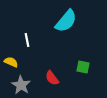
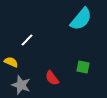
cyan semicircle: moved 15 px right, 2 px up
white line: rotated 56 degrees clockwise
gray star: rotated 12 degrees counterclockwise
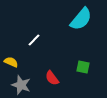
white line: moved 7 px right
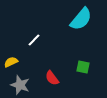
yellow semicircle: rotated 48 degrees counterclockwise
gray star: moved 1 px left
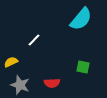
red semicircle: moved 5 px down; rotated 56 degrees counterclockwise
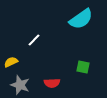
cyan semicircle: rotated 15 degrees clockwise
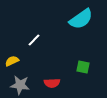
yellow semicircle: moved 1 px right, 1 px up
gray star: rotated 12 degrees counterclockwise
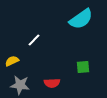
green square: rotated 16 degrees counterclockwise
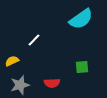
green square: moved 1 px left
gray star: rotated 24 degrees counterclockwise
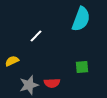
cyan semicircle: rotated 35 degrees counterclockwise
white line: moved 2 px right, 4 px up
gray star: moved 9 px right
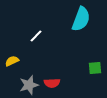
green square: moved 13 px right, 1 px down
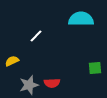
cyan semicircle: rotated 110 degrees counterclockwise
